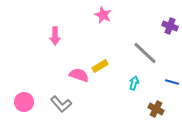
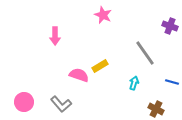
gray line: rotated 12 degrees clockwise
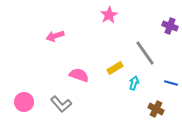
pink star: moved 6 px right; rotated 18 degrees clockwise
pink arrow: rotated 72 degrees clockwise
yellow rectangle: moved 15 px right, 2 px down
blue line: moved 1 px left, 1 px down
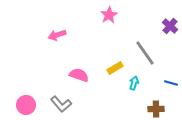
purple cross: rotated 21 degrees clockwise
pink arrow: moved 2 px right, 1 px up
pink circle: moved 2 px right, 3 px down
brown cross: rotated 28 degrees counterclockwise
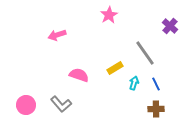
blue line: moved 15 px left, 1 px down; rotated 48 degrees clockwise
